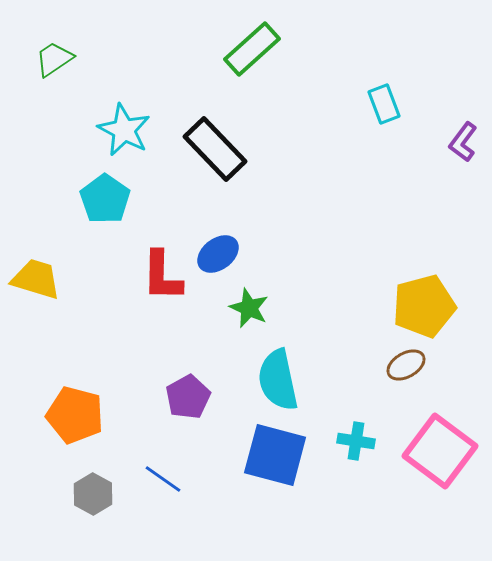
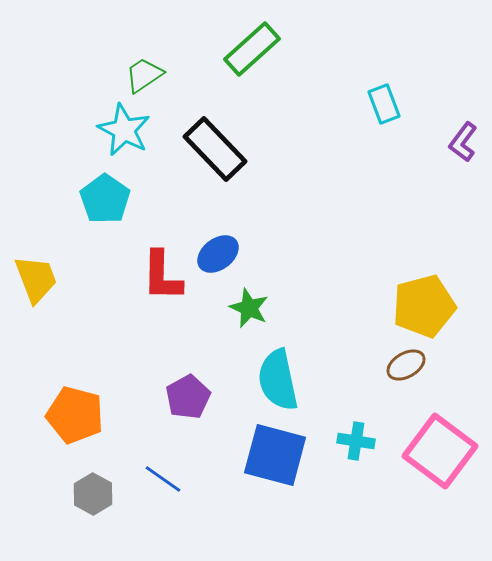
green trapezoid: moved 90 px right, 16 px down
yellow trapezoid: rotated 52 degrees clockwise
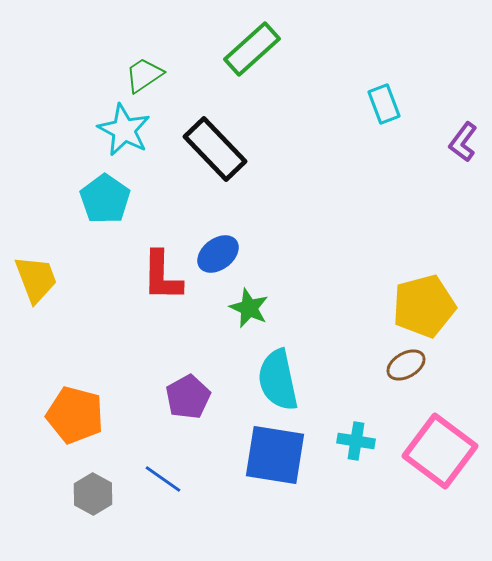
blue square: rotated 6 degrees counterclockwise
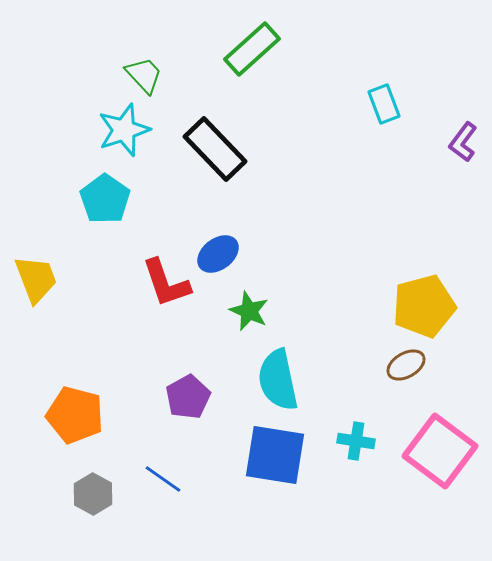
green trapezoid: rotated 81 degrees clockwise
cyan star: rotated 26 degrees clockwise
red L-shape: moved 4 px right, 7 px down; rotated 20 degrees counterclockwise
green star: moved 3 px down
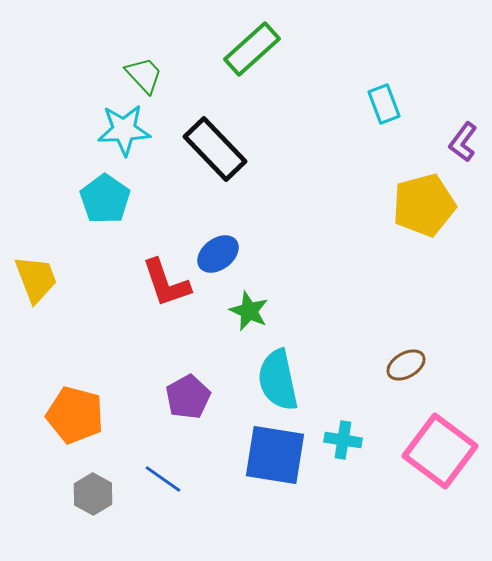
cyan star: rotated 16 degrees clockwise
yellow pentagon: moved 101 px up
cyan cross: moved 13 px left, 1 px up
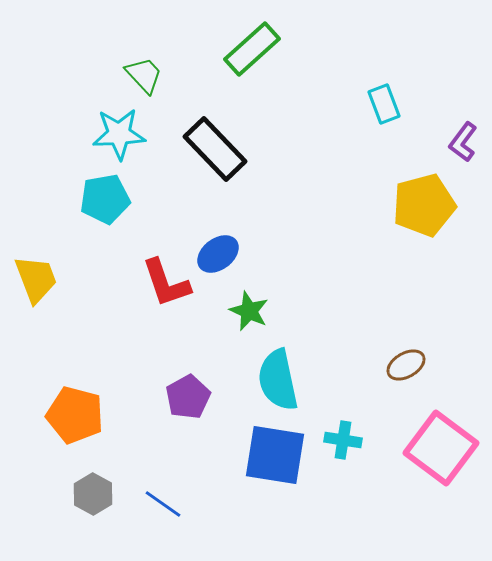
cyan star: moved 5 px left, 4 px down
cyan pentagon: rotated 27 degrees clockwise
pink square: moved 1 px right, 3 px up
blue line: moved 25 px down
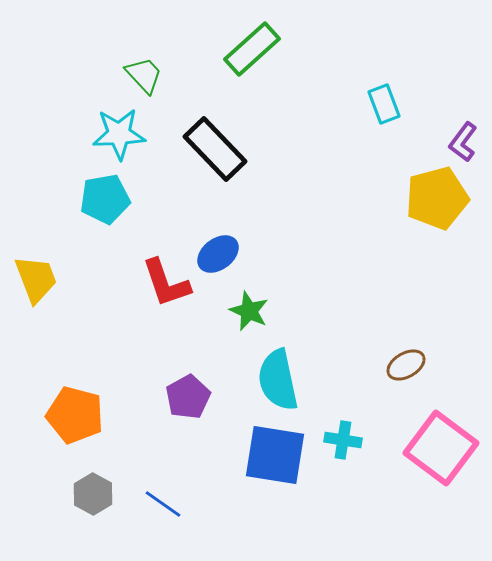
yellow pentagon: moved 13 px right, 7 px up
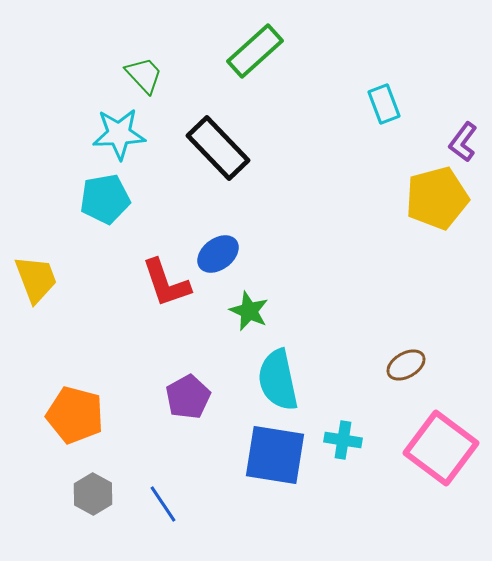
green rectangle: moved 3 px right, 2 px down
black rectangle: moved 3 px right, 1 px up
blue line: rotated 21 degrees clockwise
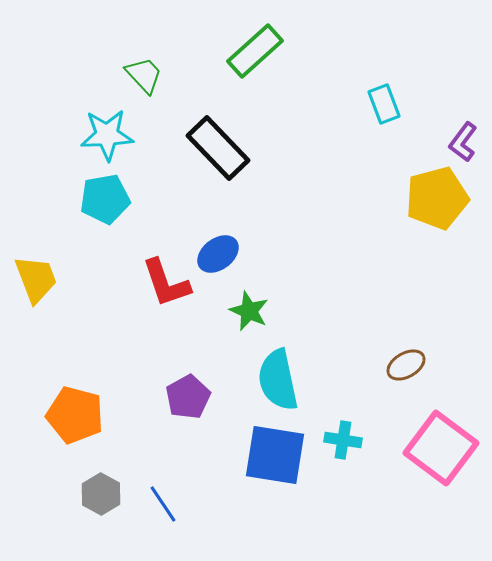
cyan star: moved 12 px left, 1 px down
gray hexagon: moved 8 px right
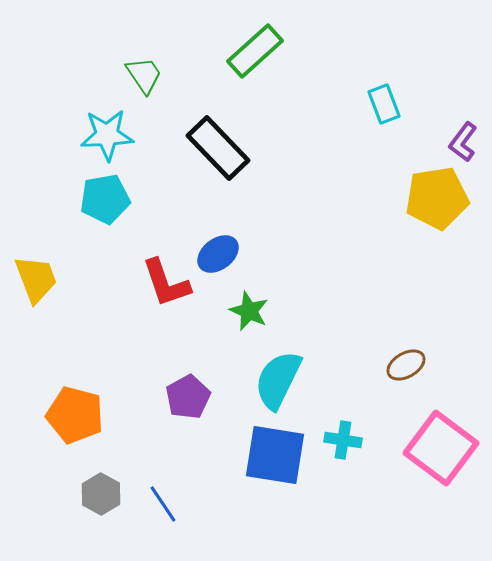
green trapezoid: rotated 9 degrees clockwise
yellow pentagon: rotated 6 degrees clockwise
cyan semicircle: rotated 38 degrees clockwise
